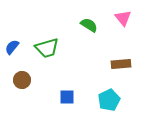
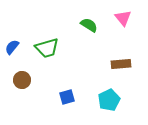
blue square: rotated 14 degrees counterclockwise
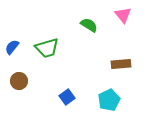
pink triangle: moved 3 px up
brown circle: moved 3 px left, 1 px down
blue square: rotated 21 degrees counterclockwise
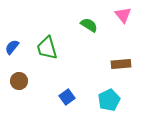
green trapezoid: rotated 90 degrees clockwise
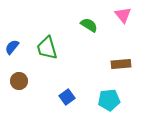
cyan pentagon: rotated 20 degrees clockwise
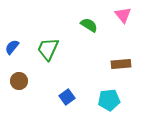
green trapezoid: moved 1 px right, 1 px down; rotated 40 degrees clockwise
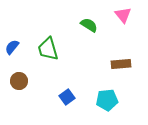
green trapezoid: rotated 40 degrees counterclockwise
cyan pentagon: moved 2 px left
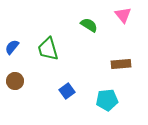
brown circle: moved 4 px left
blue square: moved 6 px up
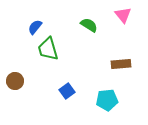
blue semicircle: moved 23 px right, 20 px up
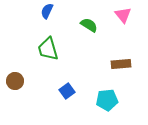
blue semicircle: moved 12 px right, 16 px up; rotated 14 degrees counterclockwise
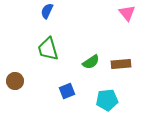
pink triangle: moved 4 px right, 2 px up
green semicircle: moved 2 px right, 37 px down; rotated 114 degrees clockwise
blue square: rotated 14 degrees clockwise
